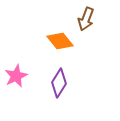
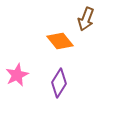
pink star: moved 1 px right, 1 px up
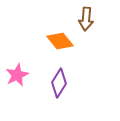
brown arrow: rotated 15 degrees counterclockwise
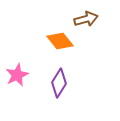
brown arrow: rotated 110 degrees counterclockwise
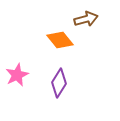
orange diamond: moved 1 px up
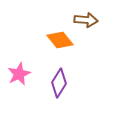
brown arrow: moved 1 px down; rotated 20 degrees clockwise
pink star: moved 2 px right, 1 px up
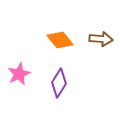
brown arrow: moved 15 px right, 19 px down
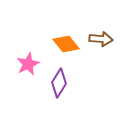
orange diamond: moved 6 px right, 4 px down
pink star: moved 9 px right, 10 px up
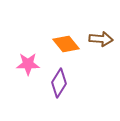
pink star: rotated 25 degrees clockwise
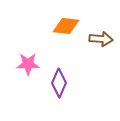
orange diamond: moved 18 px up; rotated 44 degrees counterclockwise
purple diamond: rotated 8 degrees counterclockwise
